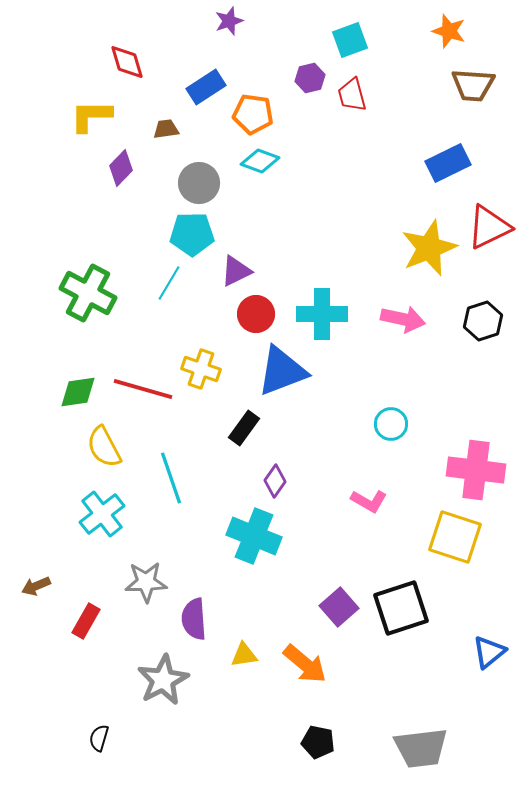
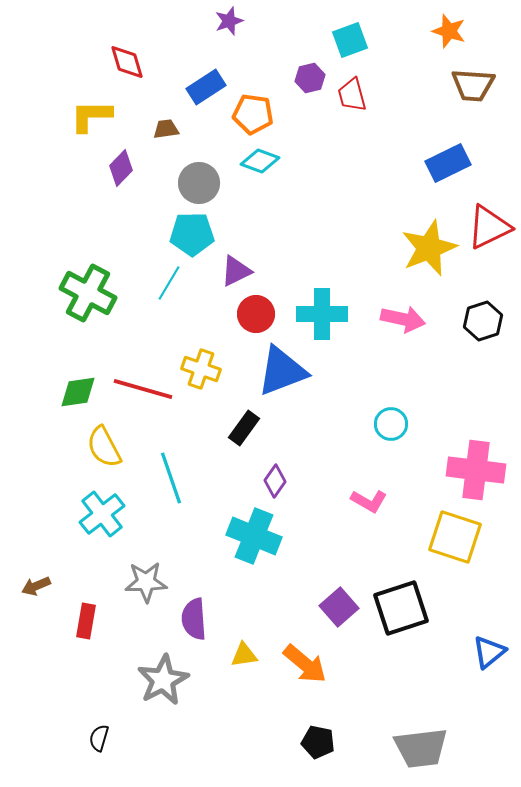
red rectangle at (86, 621): rotated 20 degrees counterclockwise
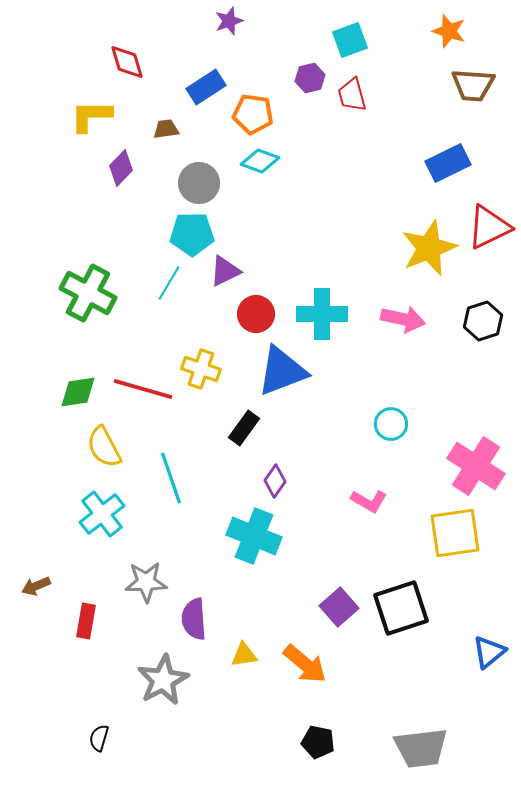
purple triangle at (236, 271): moved 11 px left
pink cross at (476, 470): moved 4 px up; rotated 26 degrees clockwise
yellow square at (455, 537): moved 4 px up; rotated 26 degrees counterclockwise
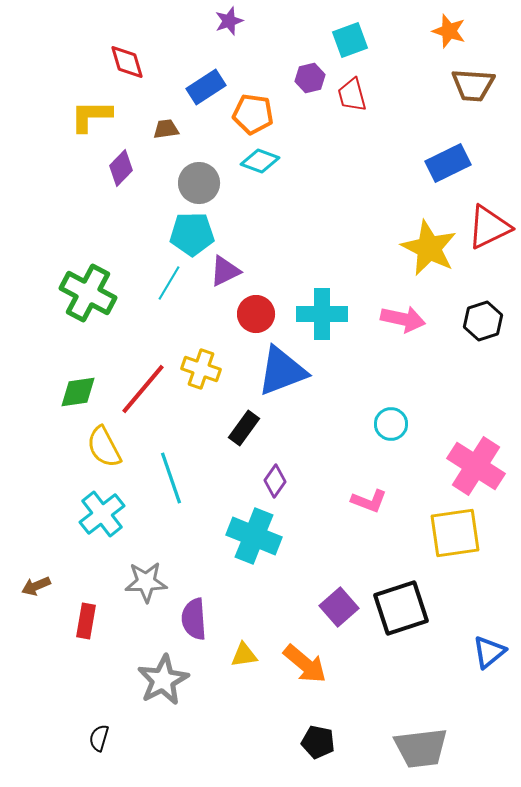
yellow star at (429, 248): rotated 24 degrees counterclockwise
red line at (143, 389): rotated 66 degrees counterclockwise
pink L-shape at (369, 501): rotated 9 degrees counterclockwise
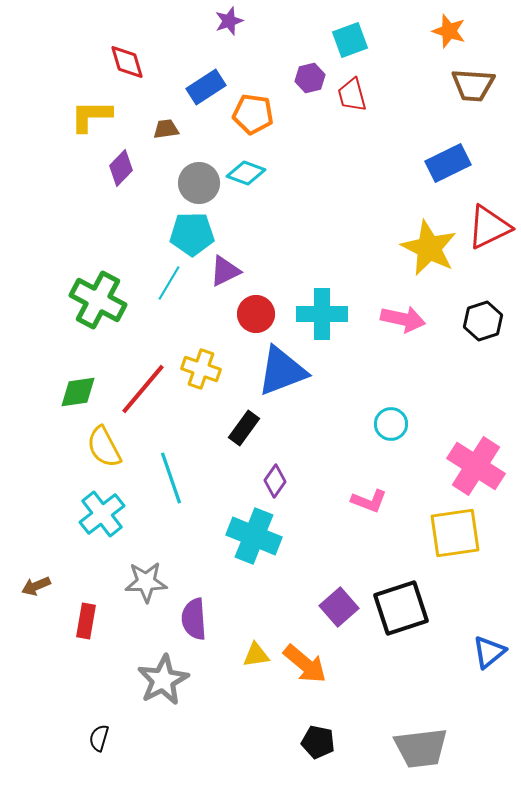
cyan diamond at (260, 161): moved 14 px left, 12 px down
green cross at (88, 293): moved 10 px right, 7 px down
yellow triangle at (244, 655): moved 12 px right
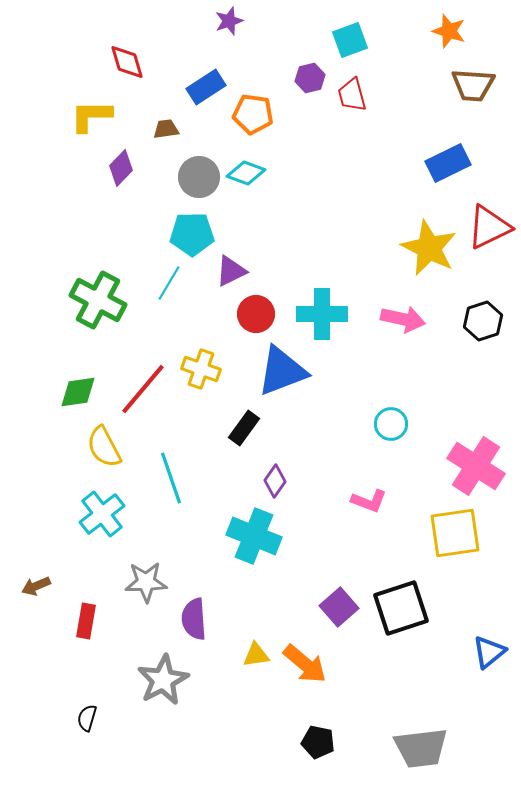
gray circle at (199, 183): moved 6 px up
purple triangle at (225, 271): moved 6 px right
black semicircle at (99, 738): moved 12 px left, 20 px up
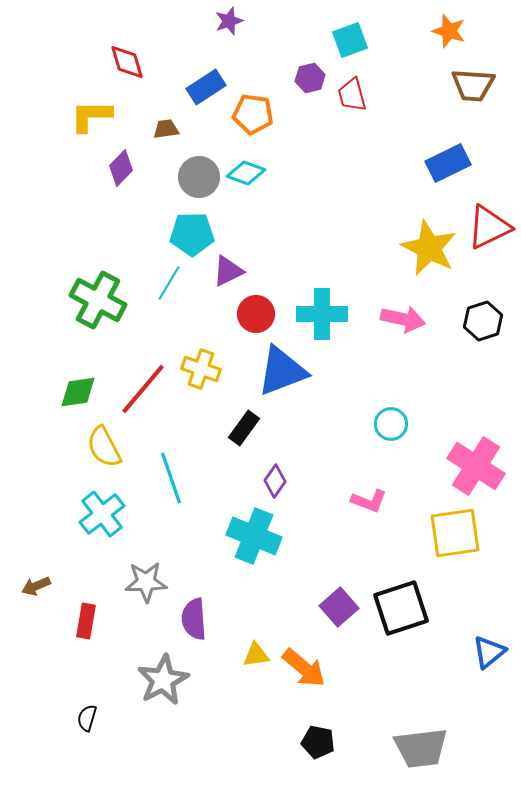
purple triangle at (231, 271): moved 3 px left
orange arrow at (305, 664): moved 1 px left, 4 px down
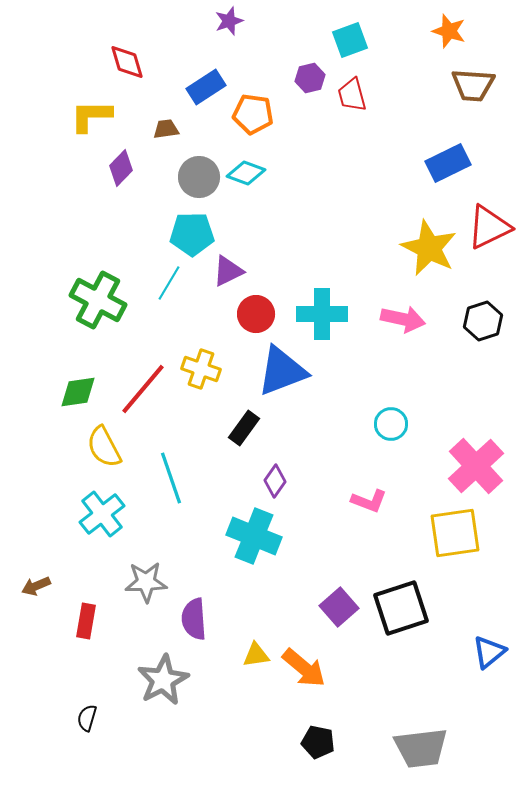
pink cross at (476, 466): rotated 14 degrees clockwise
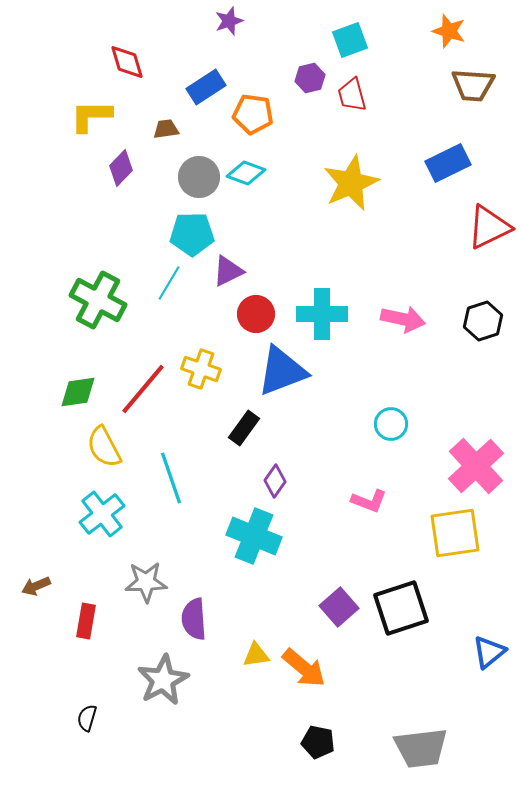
yellow star at (429, 248): moved 78 px left, 65 px up; rotated 22 degrees clockwise
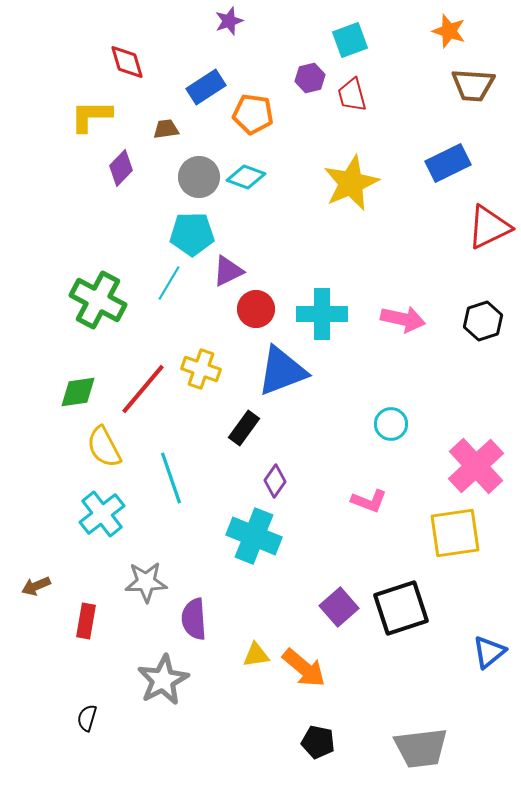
cyan diamond at (246, 173): moved 4 px down
red circle at (256, 314): moved 5 px up
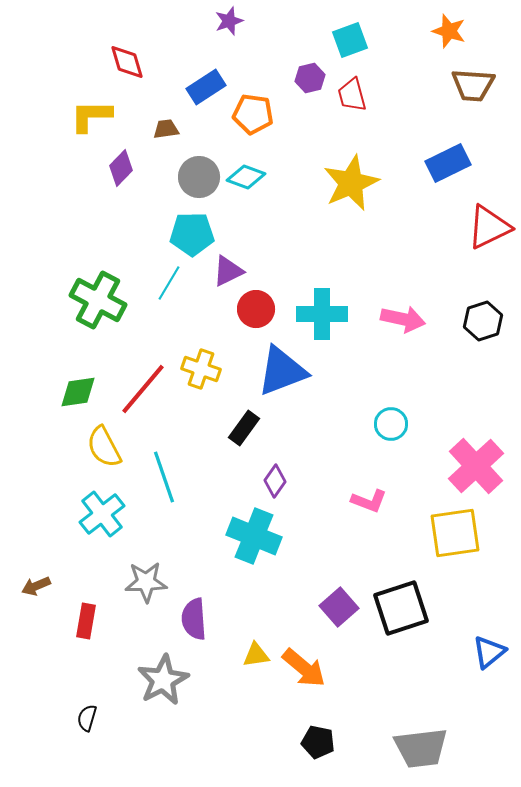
cyan line at (171, 478): moved 7 px left, 1 px up
